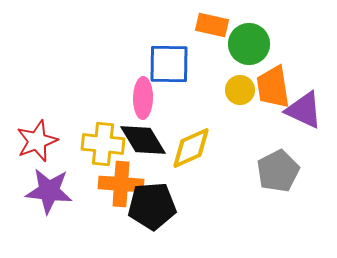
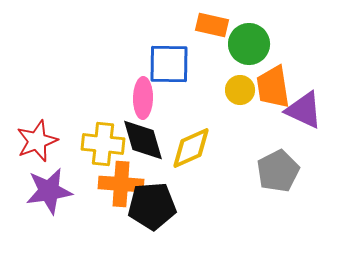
black diamond: rotated 15 degrees clockwise
purple star: rotated 15 degrees counterclockwise
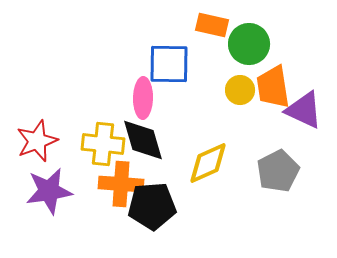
yellow diamond: moved 17 px right, 15 px down
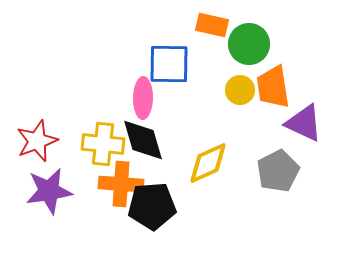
purple triangle: moved 13 px down
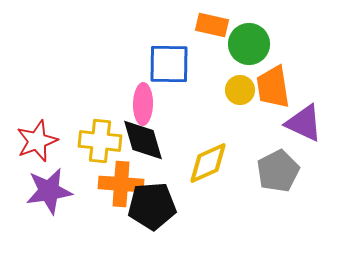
pink ellipse: moved 6 px down
yellow cross: moved 3 px left, 3 px up
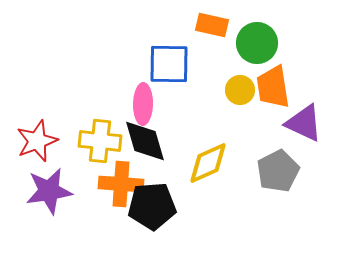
green circle: moved 8 px right, 1 px up
black diamond: moved 2 px right, 1 px down
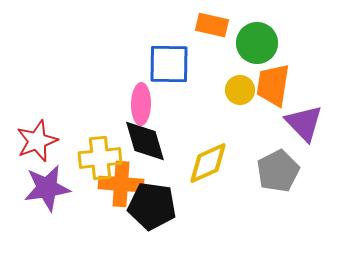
orange trapezoid: moved 2 px up; rotated 18 degrees clockwise
pink ellipse: moved 2 px left
purple triangle: rotated 21 degrees clockwise
yellow cross: moved 17 px down; rotated 12 degrees counterclockwise
purple star: moved 2 px left, 3 px up
black pentagon: rotated 12 degrees clockwise
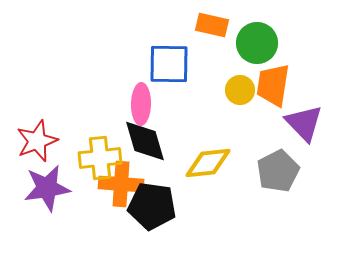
yellow diamond: rotated 18 degrees clockwise
